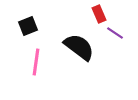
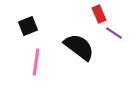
purple line: moved 1 px left
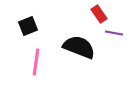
red rectangle: rotated 12 degrees counterclockwise
purple line: rotated 24 degrees counterclockwise
black semicircle: rotated 16 degrees counterclockwise
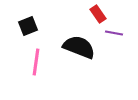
red rectangle: moved 1 px left
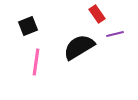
red rectangle: moved 1 px left
purple line: moved 1 px right, 1 px down; rotated 24 degrees counterclockwise
black semicircle: rotated 52 degrees counterclockwise
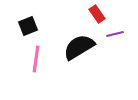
pink line: moved 3 px up
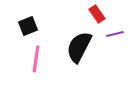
black semicircle: rotated 32 degrees counterclockwise
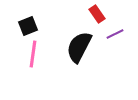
purple line: rotated 12 degrees counterclockwise
pink line: moved 3 px left, 5 px up
